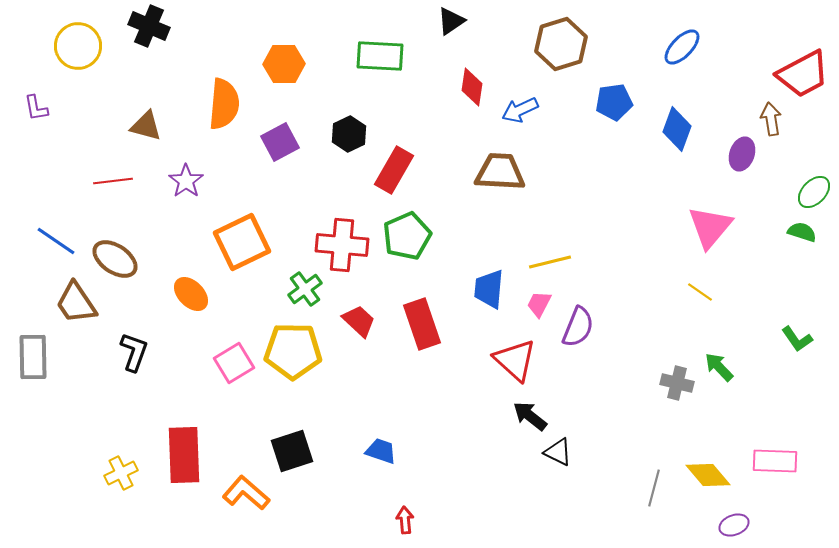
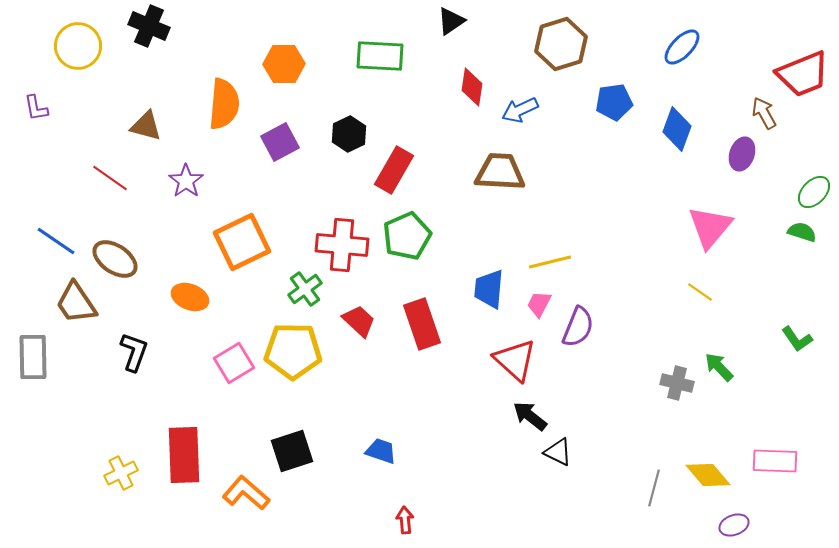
red trapezoid at (803, 74): rotated 6 degrees clockwise
brown arrow at (771, 119): moved 7 px left, 6 px up; rotated 20 degrees counterclockwise
red line at (113, 181): moved 3 px left, 3 px up; rotated 42 degrees clockwise
orange ellipse at (191, 294): moved 1 px left, 3 px down; rotated 24 degrees counterclockwise
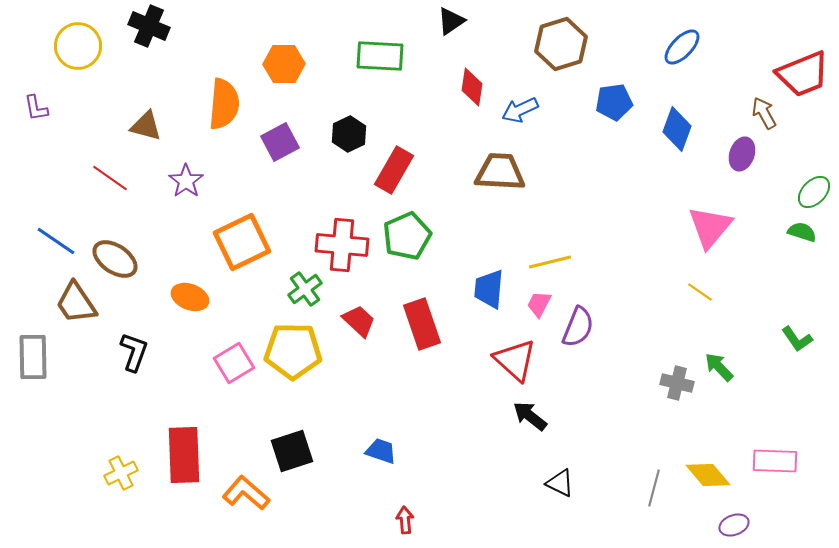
black triangle at (558, 452): moved 2 px right, 31 px down
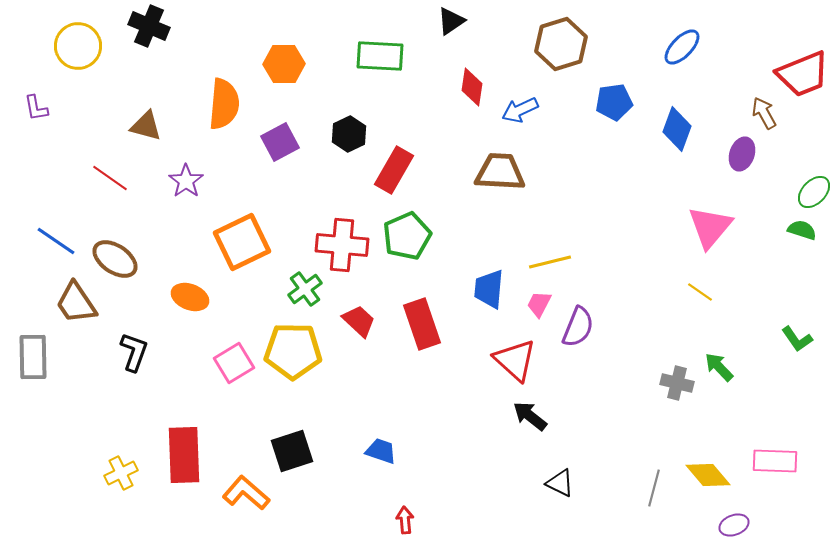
green semicircle at (802, 232): moved 2 px up
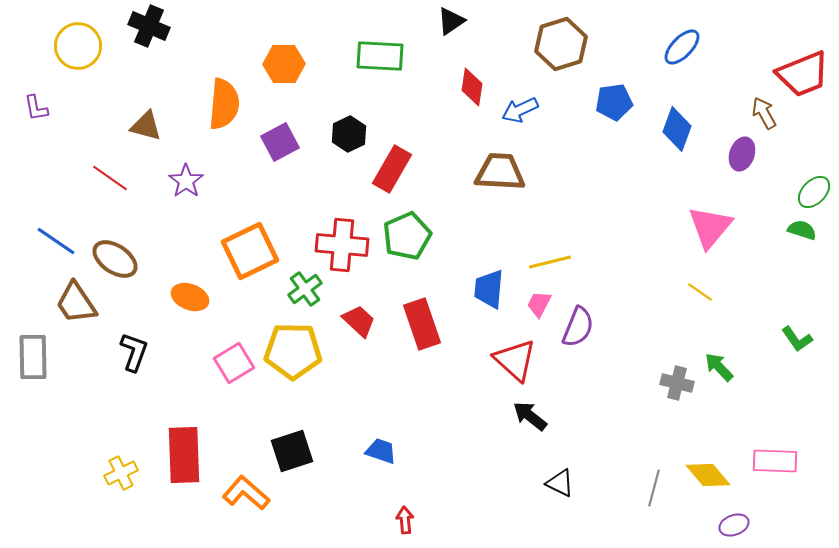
red rectangle at (394, 170): moved 2 px left, 1 px up
orange square at (242, 242): moved 8 px right, 9 px down
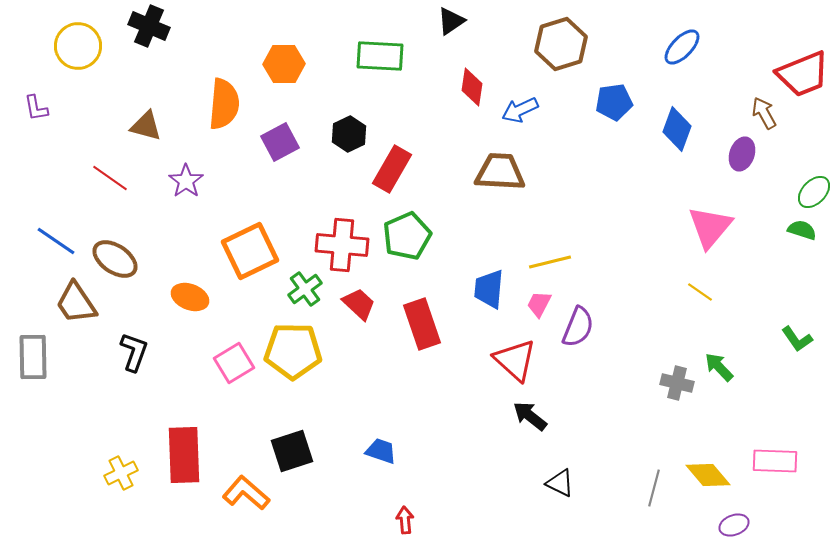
red trapezoid at (359, 321): moved 17 px up
